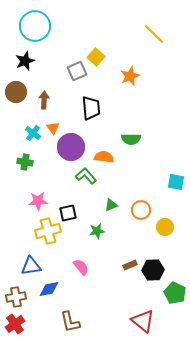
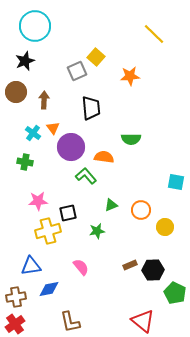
orange star: rotated 18 degrees clockwise
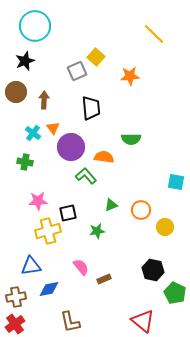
brown rectangle: moved 26 px left, 14 px down
black hexagon: rotated 15 degrees clockwise
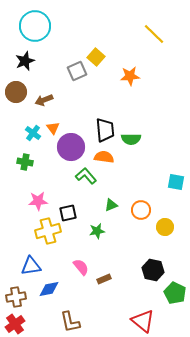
brown arrow: rotated 114 degrees counterclockwise
black trapezoid: moved 14 px right, 22 px down
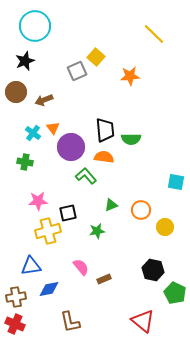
red cross: rotated 30 degrees counterclockwise
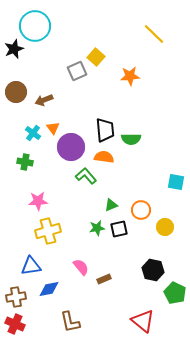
black star: moved 11 px left, 12 px up
black square: moved 51 px right, 16 px down
green star: moved 3 px up
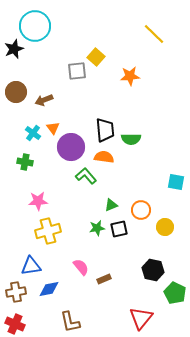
gray square: rotated 18 degrees clockwise
brown cross: moved 5 px up
red triangle: moved 2 px left, 3 px up; rotated 30 degrees clockwise
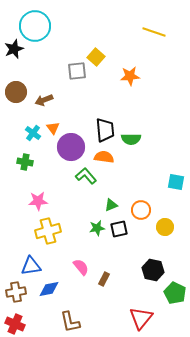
yellow line: moved 2 px up; rotated 25 degrees counterclockwise
brown rectangle: rotated 40 degrees counterclockwise
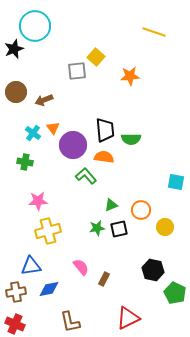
purple circle: moved 2 px right, 2 px up
red triangle: moved 13 px left; rotated 25 degrees clockwise
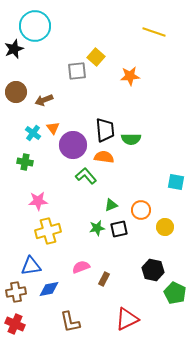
pink semicircle: rotated 72 degrees counterclockwise
red triangle: moved 1 px left, 1 px down
